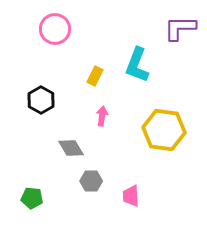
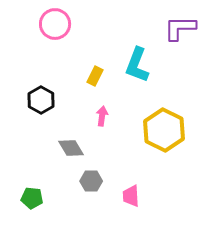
pink circle: moved 5 px up
yellow hexagon: rotated 18 degrees clockwise
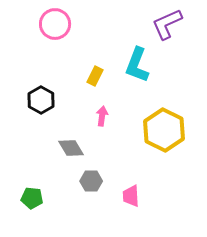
purple L-shape: moved 13 px left, 4 px up; rotated 24 degrees counterclockwise
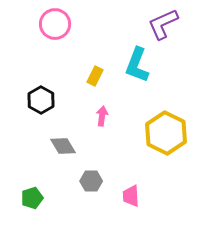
purple L-shape: moved 4 px left
yellow hexagon: moved 2 px right, 3 px down
gray diamond: moved 8 px left, 2 px up
green pentagon: rotated 25 degrees counterclockwise
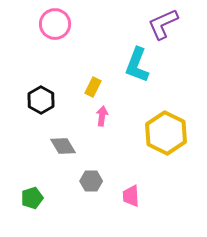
yellow rectangle: moved 2 px left, 11 px down
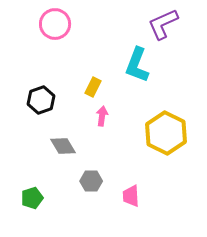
black hexagon: rotated 12 degrees clockwise
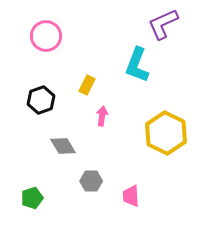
pink circle: moved 9 px left, 12 px down
yellow rectangle: moved 6 px left, 2 px up
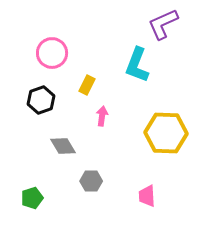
pink circle: moved 6 px right, 17 px down
yellow hexagon: rotated 24 degrees counterclockwise
pink trapezoid: moved 16 px right
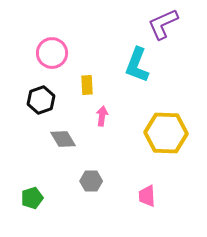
yellow rectangle: rotated 30 degrees counterclockwise
gray diamond: moved 7 px up
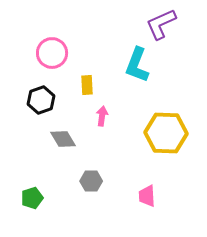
purple L-shape: moved 2 px left
